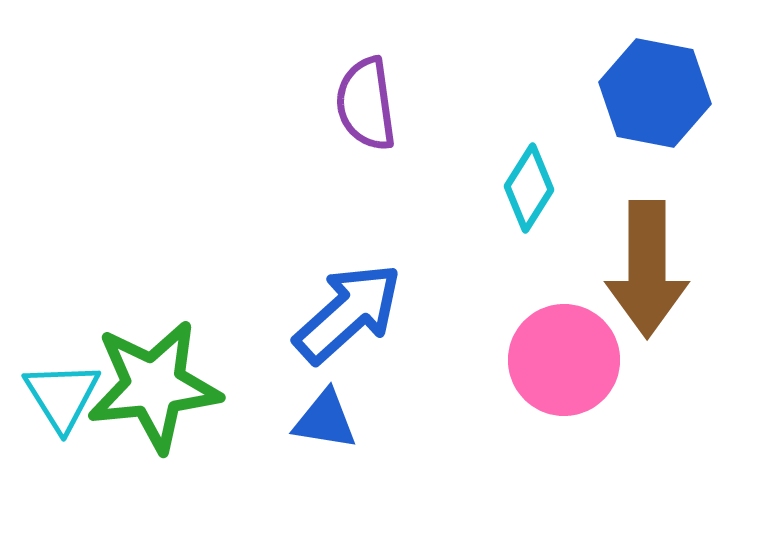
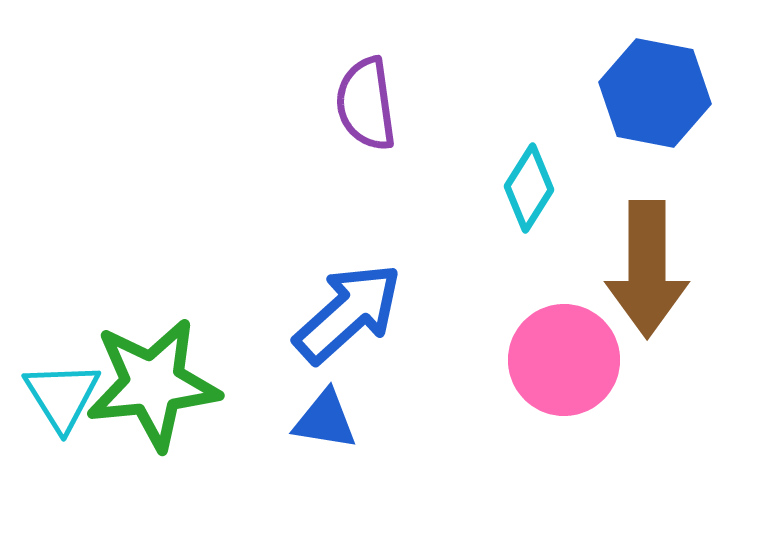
green star: moved 1 px left, 2 px up
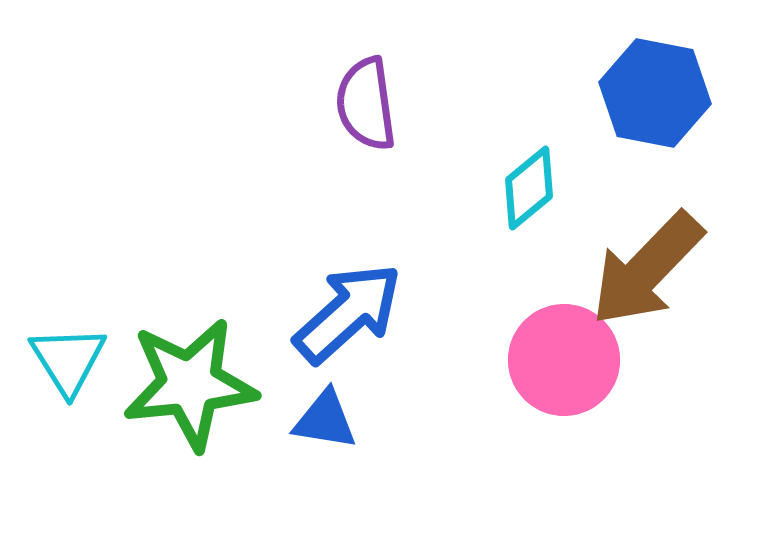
cyan diamond: rotated 18 degrees clockwise
brown arrow: rotated 44 degrees clockwise
green star: moved 37 px right
cyan triangle: moved 6 px right, 36 px up
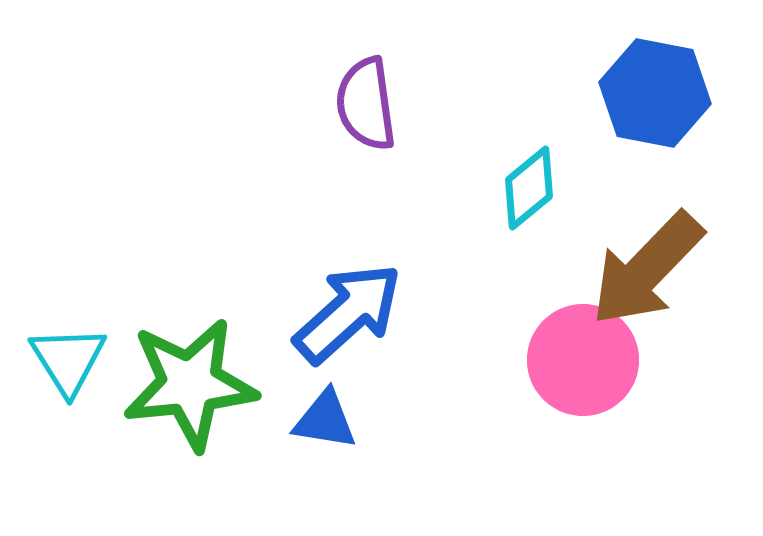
pink circle: moved 19 px right
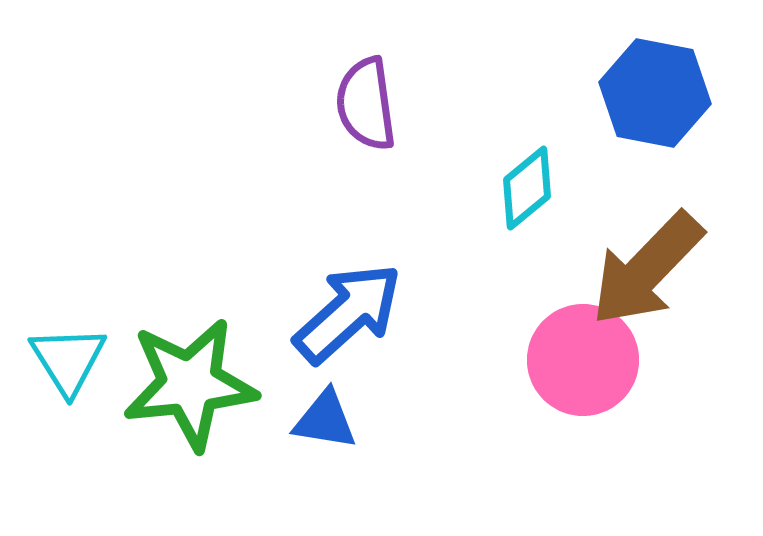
cyan diamond: moved 2 px left
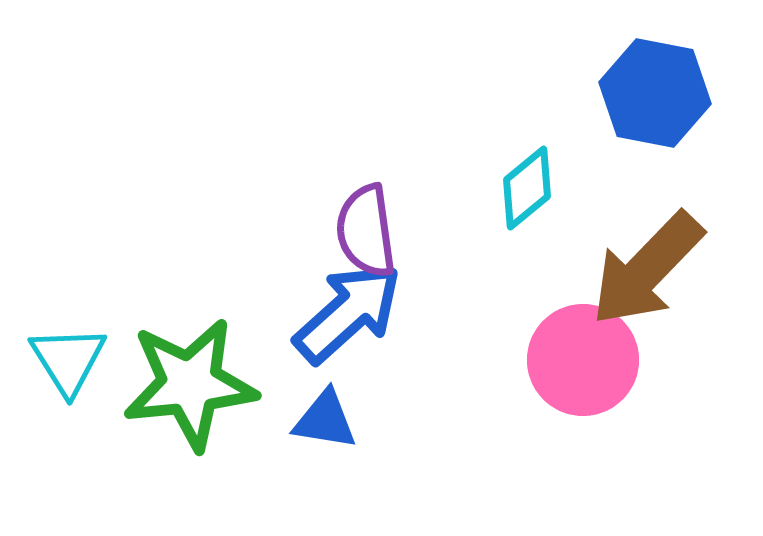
purple semicircle: moved 127 px down
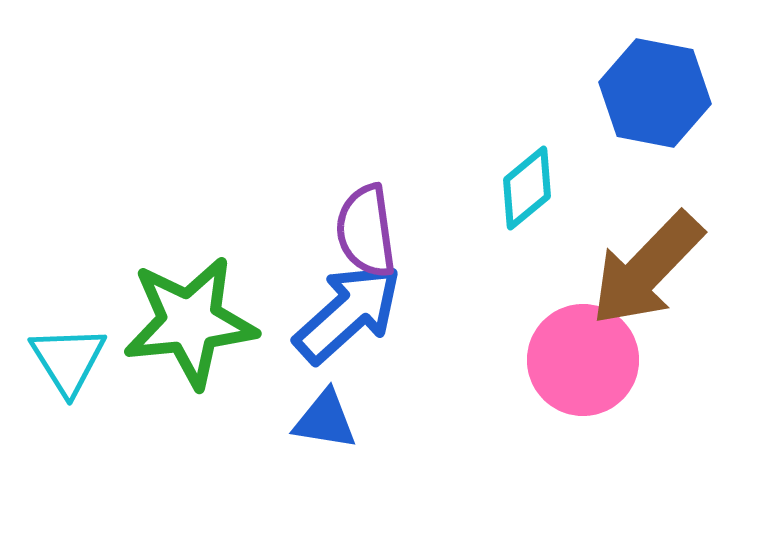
green star: moved 62 px up
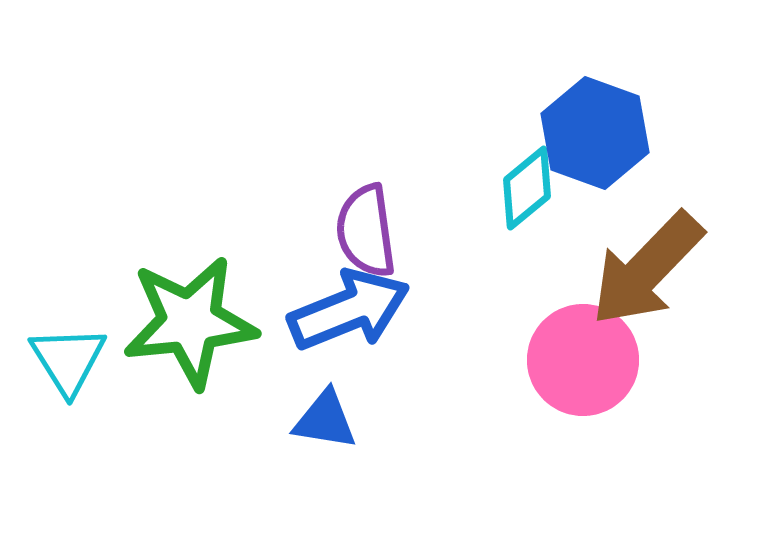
blue hexagon: moved 60 px left, 40 px down; rotated 9 degrees clockwise
blue arrow: moved 1 px right, 3 px up; rotated 20 degrees clockwise
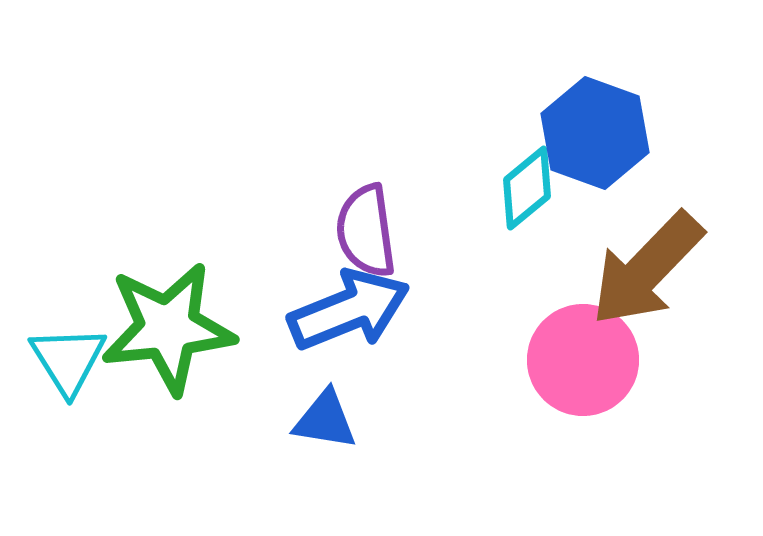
green star: moved 22 px left, 6 px down
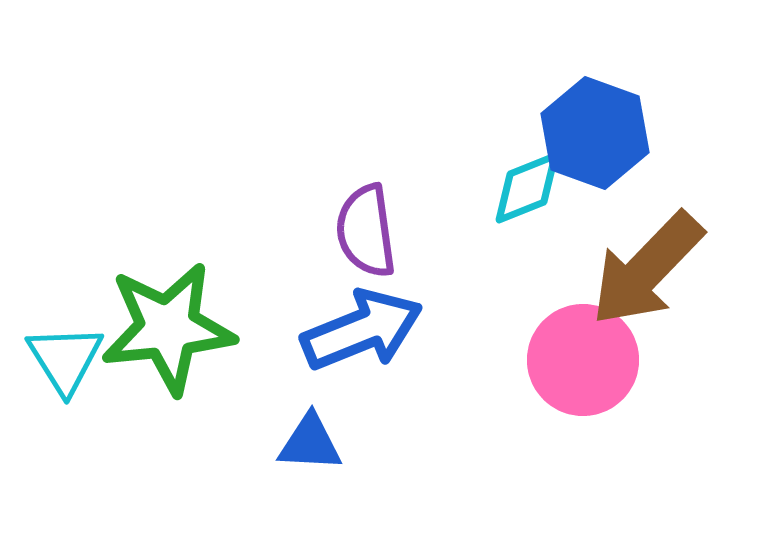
cyan diamond: rotated 18 degrees clockwise
blue arrow: moved 13 px right, 20 px down
cyan triangle: moved 3 px left, 1 px up
blue triangle: moved 15 px left, 23 px down; rotated 6 degrees counterclockwise
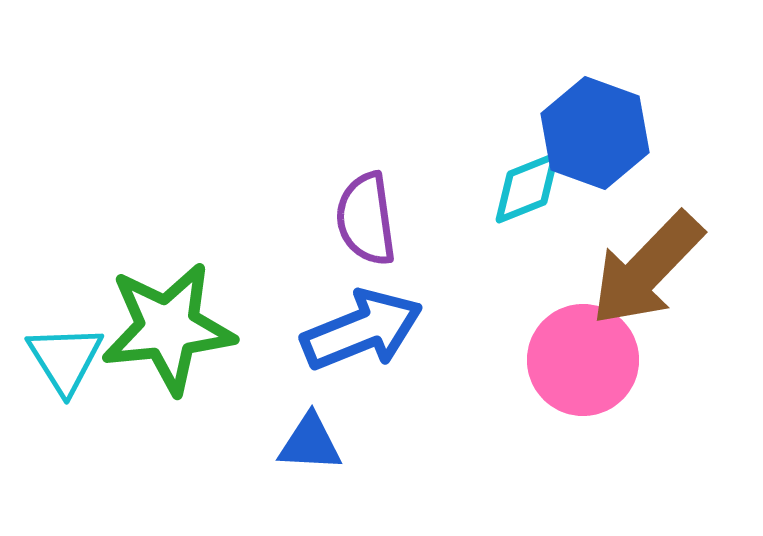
purple semicircle: moved 12 px up
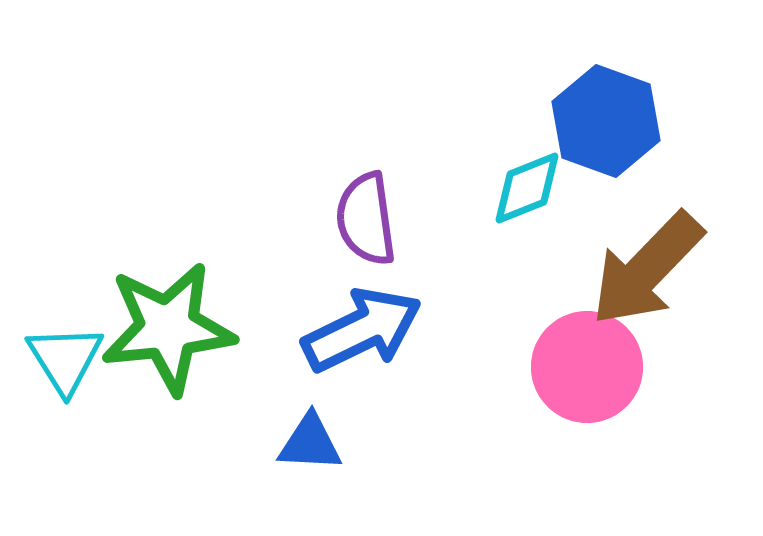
blue hexagon: moved 11 px right, 12 px up
blue arrow: rotated 4 degrees counterclockwise
pink circle: moved 4 px right, 7 px down
